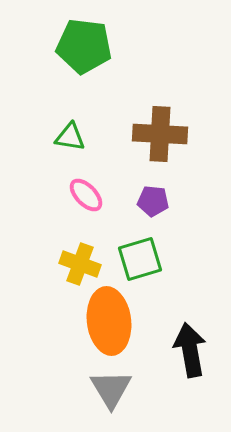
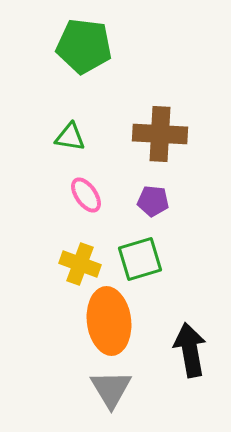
pink ellipse: rotated 9 degrees clockwise
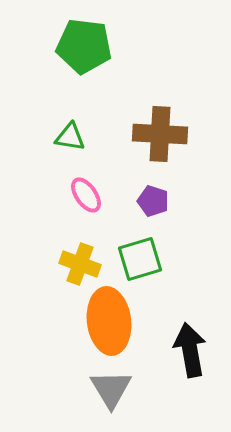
purple pentagon: rotated 12 degrees clockwise
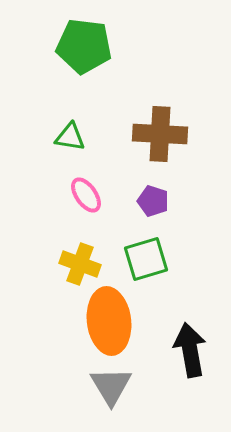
green square: moved 6 px right
gray triangle: moved 3 px up
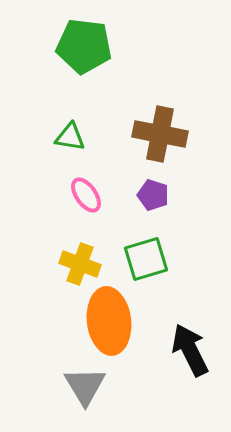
brown cross: rotated 8 degrees clockwise
purple pentagon: moved 6 px up
black arrow: rotated 16 degrees counterclockwise
gray triangle: moved 26 px left
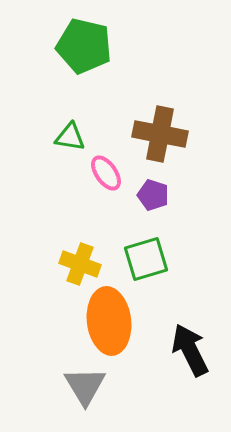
green pentagon: rotated 6 degrees clockwise
pink ellipse: moved 20 px right, 22 px up
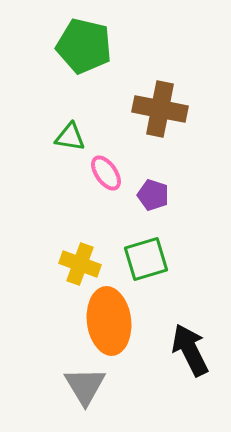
brown cross: moved 25 px up
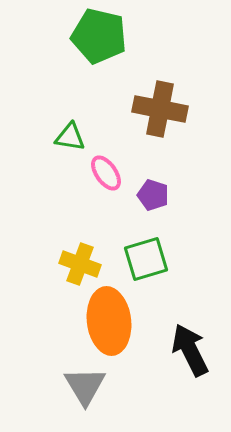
green pentagon: moved 15 px right, 10 px up
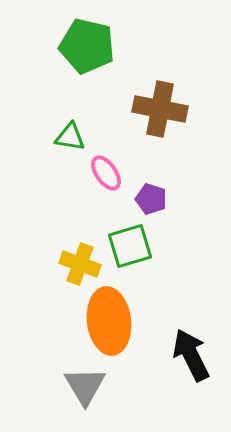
green pentagon: moved 12 px left, 10 px down
purple pentagon: moved 2 px left, 4 px down
green square: moved 16 px left, 13 px up
black arrow: moved 1 px right, 5 px down
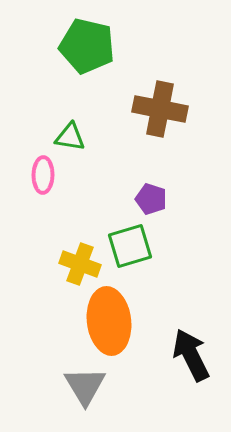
pink ellipse: moved 63 px left, 2 px down; rotated 36 degrees clockwise
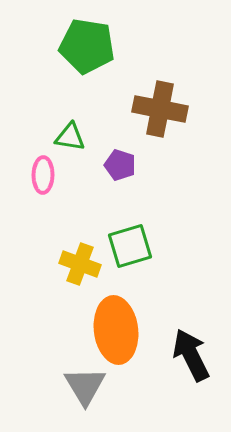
green pentagon: rotated 4 degrees counterclockwise
purple pentagon: moved 31 px left, 34 px up
orange ellipse: moved 7 px right, 9 px down
